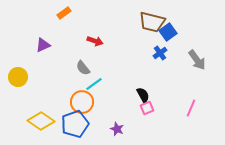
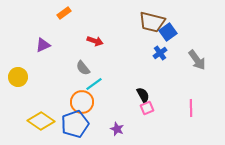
pink line: rotated 24 degrees counterclockwise
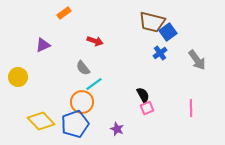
yellow diamond: rotated 12 degrees clockwise
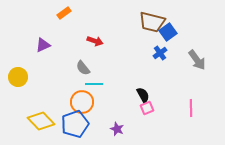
cyan line: rotated 36 degrees clockwise
